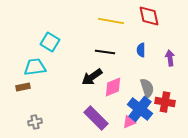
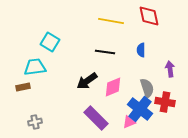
purple arrow: moved 11 px down
black arrow: moved 5 px left, 4 px down
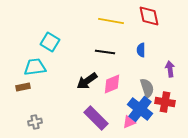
pink diamond: moved 1 px left, 3 px up
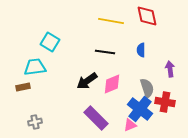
red diamond: moved 2 px left
pink triangle: moved 1 px right, 3 px down
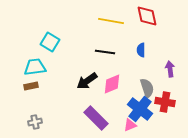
brown rectangle: moved 8 px right, 1 px up
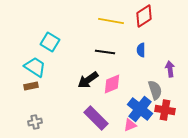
red diamond: moved 3 px left; rotated 70 degrees clockwise
cyan trapezoid: rotated 40 degrees clockwise
black arrow: moved 1 px right, 1 px up
gray semicircle: moved 8 px right, 2 px down
red cross: moved 8 px down
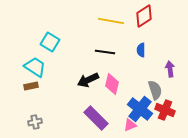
black arrow: rotated 10 degrees clockwise
pink diamond: rotated 55 degrees counterclockwise
red cross: rotated 12 degrees clockwise
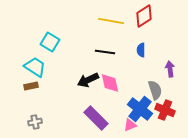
pink diamond: moved 2 px left, 1 px up; rotated 25 degrees counterclockwise
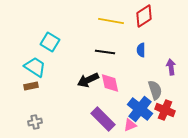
purple arrow: moved 1 px right, 2 px up
purple rectangle: moved 7 px right, 1 px down
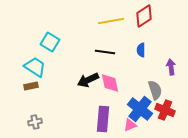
yellow line: rotated 20 degrees counterclockwise
purple rectangle: rotated 50 degrees clockwise
